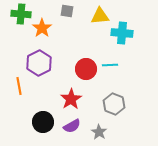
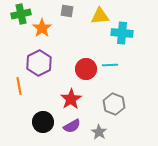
green cross: rotated 18 degrees counterclockwise
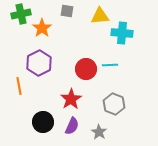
purple semicircle: rotated 36 degrees counterclockwise
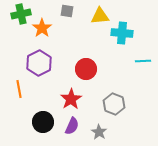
cyan line: moved 33 px right, 4 px up
orange line: moved 3 px down
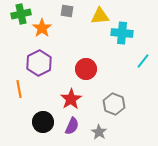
cyan line: rotated 49 degrees counterclockwise
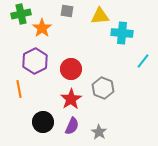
purple hexagon: moved 4 px left, 2 px up
red circle: moved 15 px left
gray hexagon: moved 11 px left, 16 px up
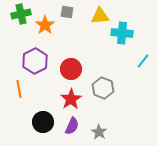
gray square: moved 1 px down
orange star: moved 3 px right, 3 px up
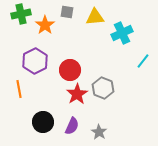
yellow triangle: moved 5 px left, 1 px down
cyan cross: rotated 30 degrees counterclockwise
red circle: moved 1 px left, 1 px down
red star: moved 6 px right, 5 px up
